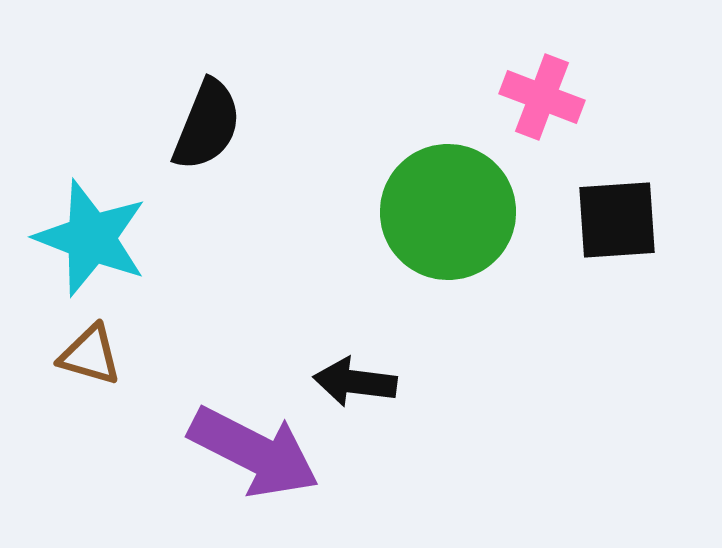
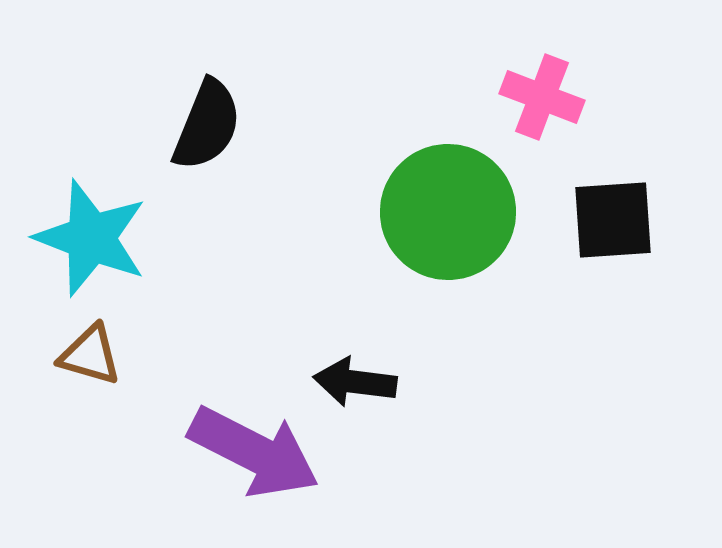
black square: moved 4 px left
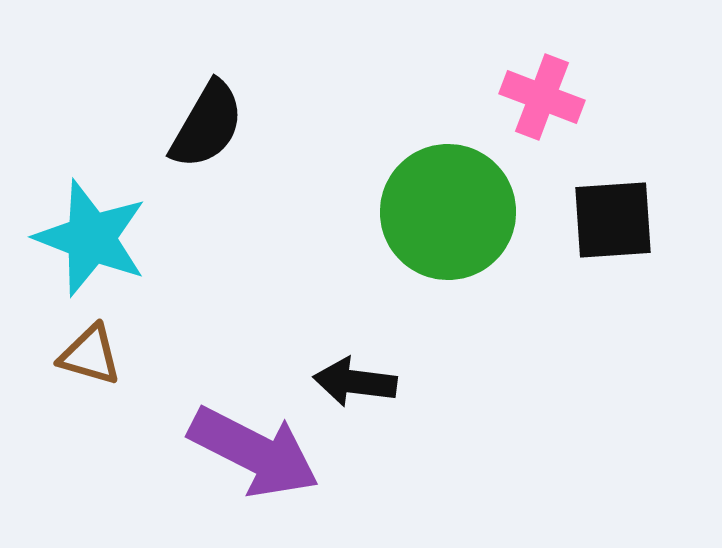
black semicircle: rotated 8 degrees clockwise
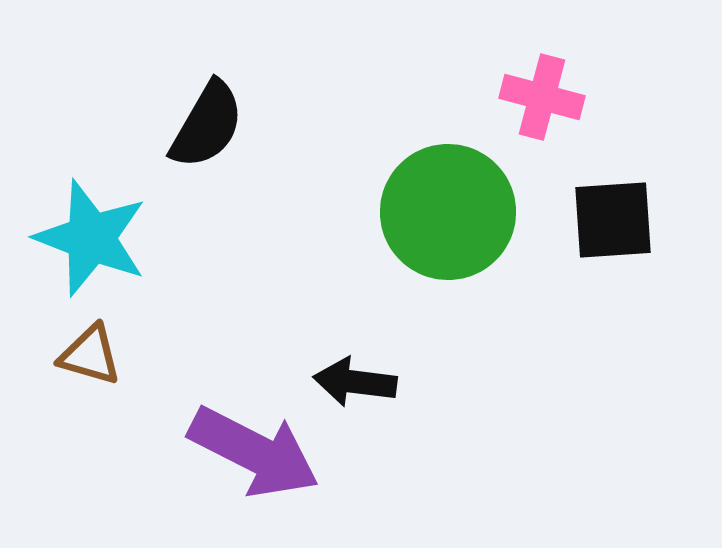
pink cross: rotated 6 degrees counterclockwise
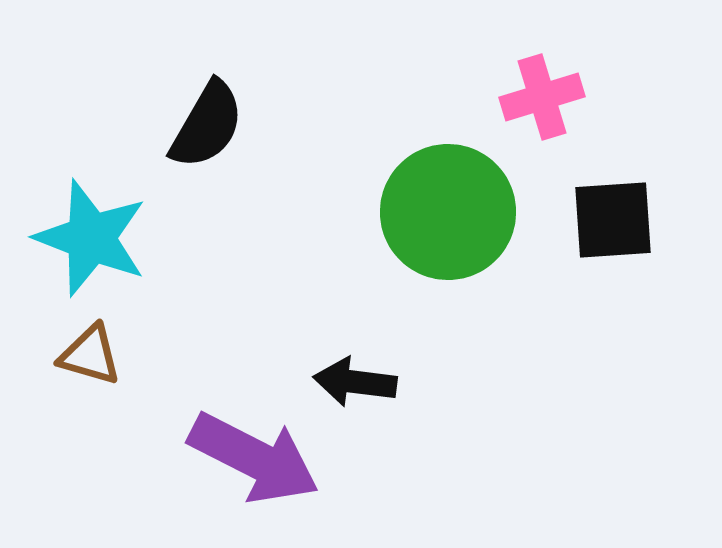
pink cross: rotated 32 degrees counterclockwise
purple arrow: moved 6 px down
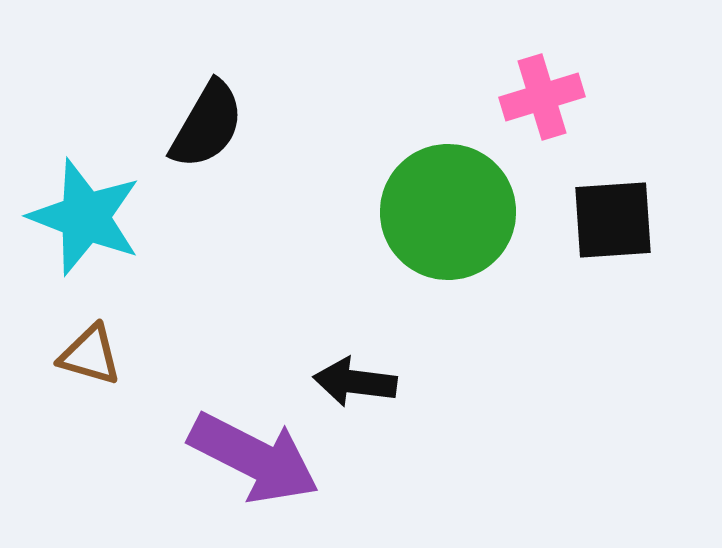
cyan star: moved 6 px left, 21 px up
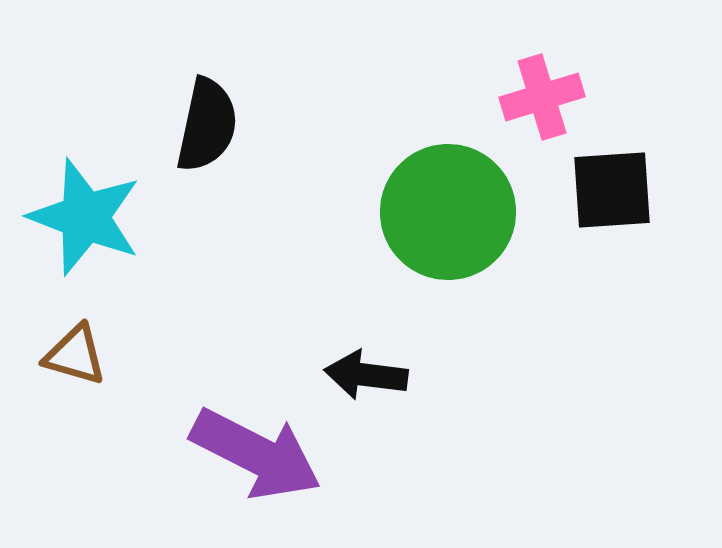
black semicircle: rotated 18 degrees counterclockwise
black square: moved 1 px left, 30 px up
brown triangle: moved 15 px left
black arrow: moved 11 px right, 7 px up
purple arrow: moved 2 px right, 4 px up
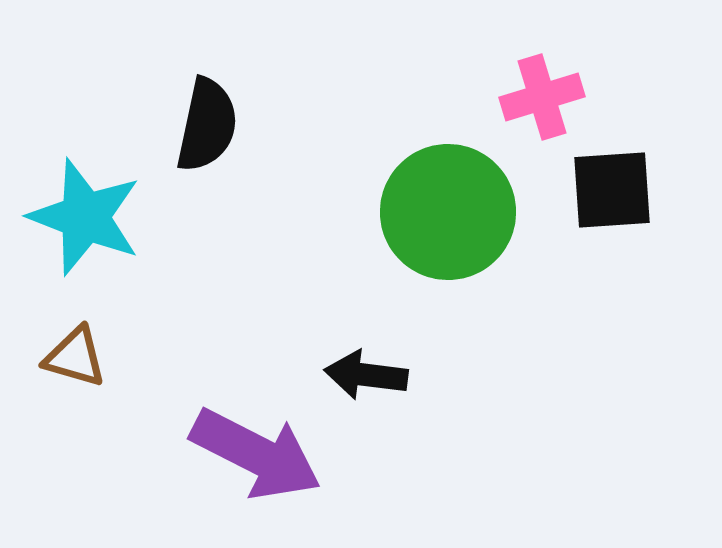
brown triangle: moved 2 px down
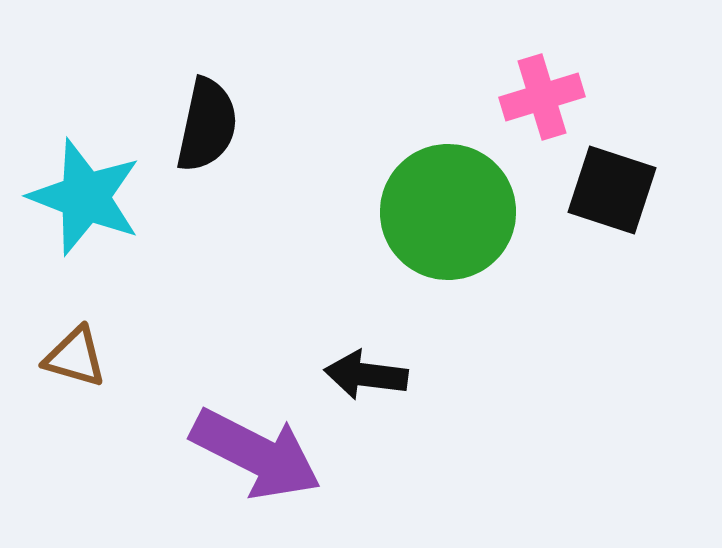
black square: rotated 22 degrees clockwise
cyan star: moved 20 px up
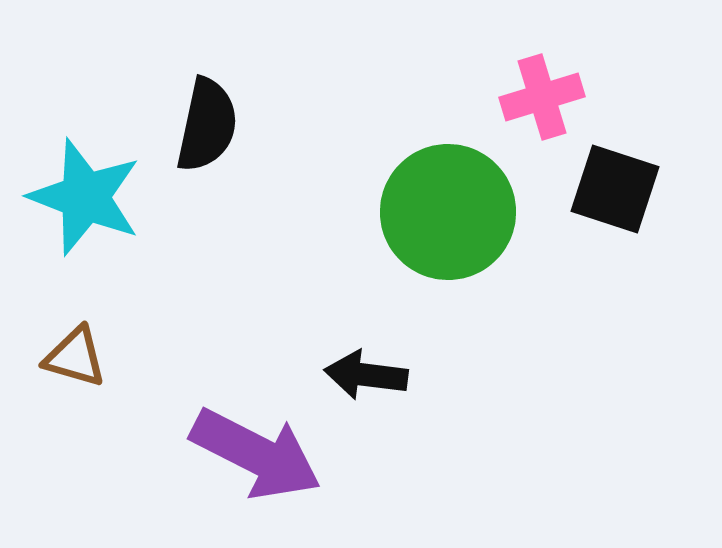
black square: moved 3 px right, 1 px up
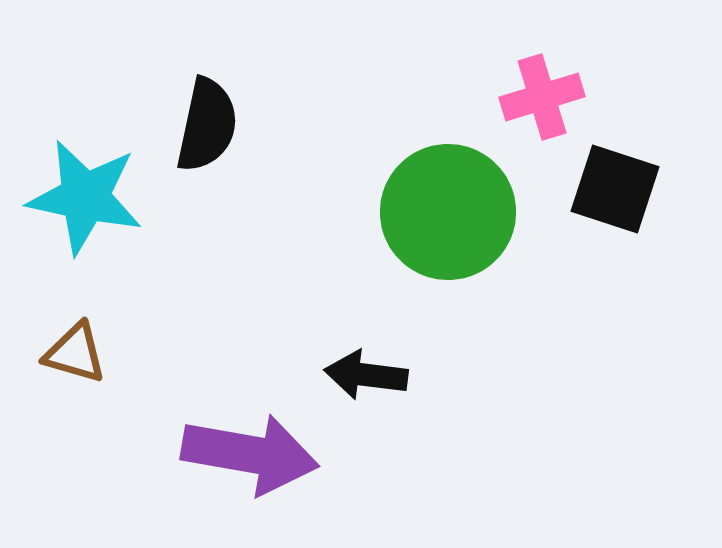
cyan star: rotated 9 degrees counterclockwise
brown triangle: moved 4 px up
purple arrow: moved 6 px left; rotated 17 degrees counterclockwise
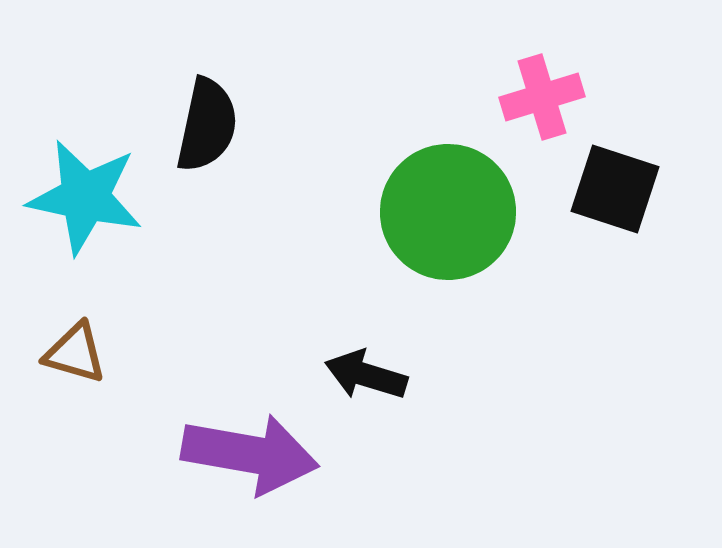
black arrow: rotated 10 degrees clockwise
